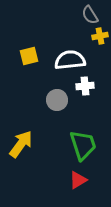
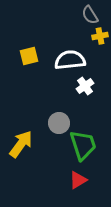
white cross: rotated 30 degrees counterclockwise
gray circle: moved 2 px right, 23 px down
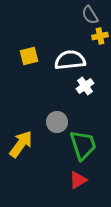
gray circle: moved 2 px left, 1 px up
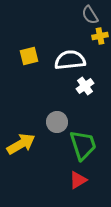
yellow arrow: rotated 24 degrees clockwise
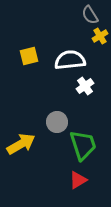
yellow cross: rotated 21 degrees counterclockwise
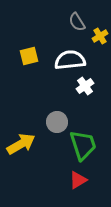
gray semicircle: moved 13 px left, 7 px down
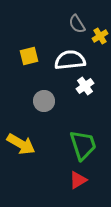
gray semicircle: moved 2 px down
gray circle: moved 13 px left, 21 px up
yellow arrow: rotated 60 degrees clockwise
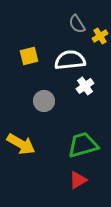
green trapezoid: rotated 88 degrees counterclockwise
